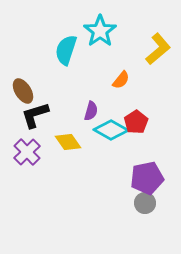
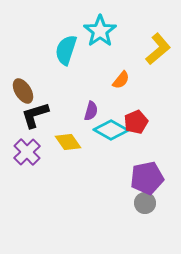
red pentagon: rotated 10 degrees clockwise
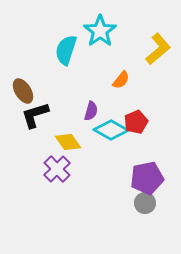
purple cross: moved 30 px right, 17 px down
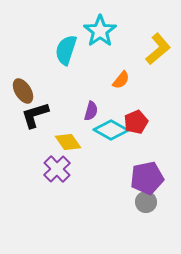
gray circle: moved 1 px right, 1 px up
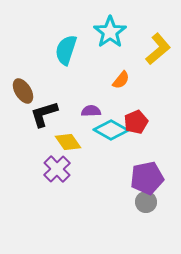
cyan star: moved 10 px right, 1 px down
purple semicircle: rotated 108 degrees counterclockwise
black L-shape: moved 9 px right, 1 px up
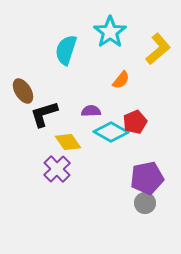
red pentagon: moved 1 px left
cyan diamond: moved 2 px down
gray circle: moved 1 px left, 1 px down
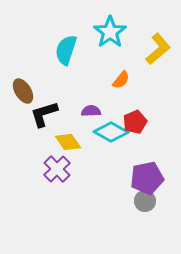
gray circle: moved 2 px up
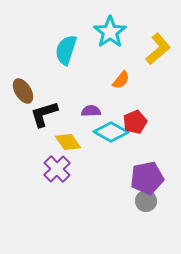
gray circle: moved 1 px right
